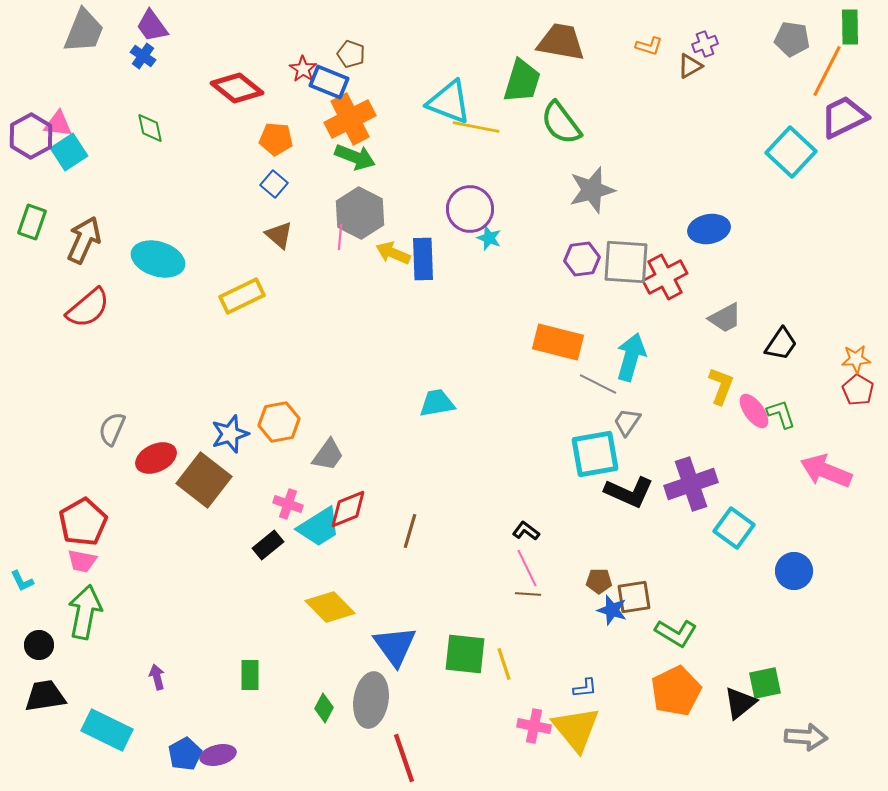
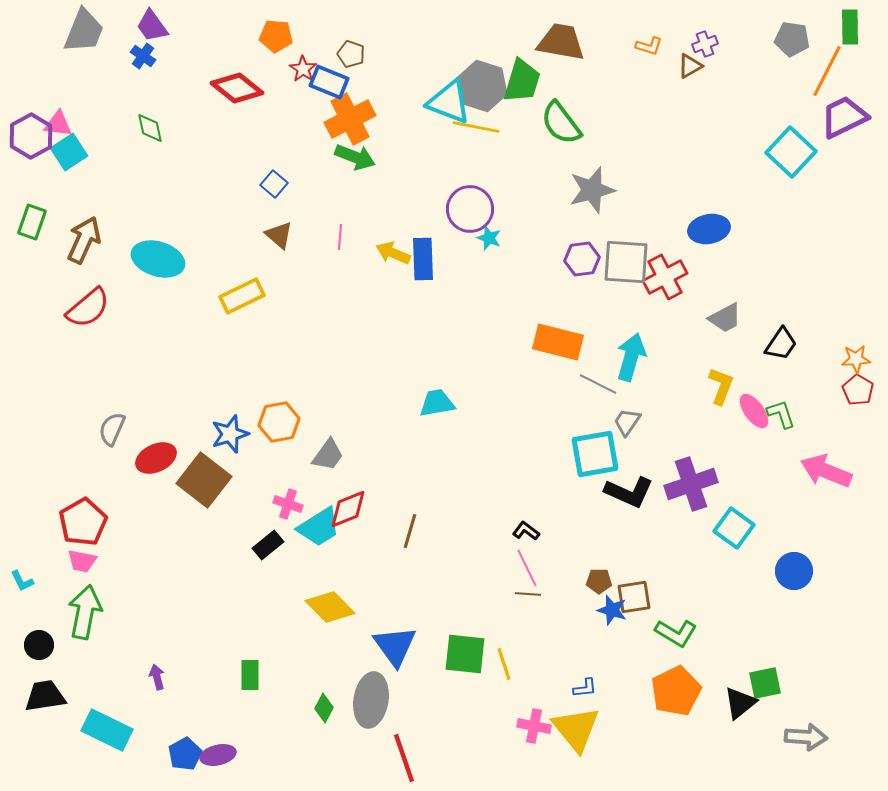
orange pentagon at (276, 139): moved 103 px up
gray hexagon at (360, 213): moved 122 px right, 127 px up; rotated 9 degrees counterclockwise
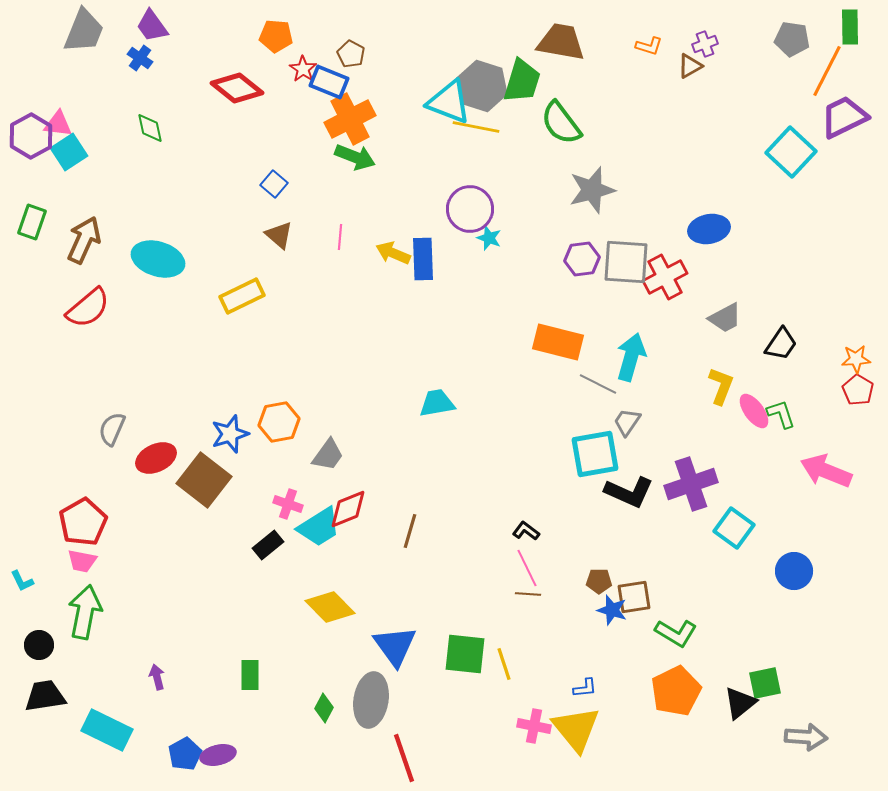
brown pentagon at (351, 54): rotated 8 degrees clockwise
blue cross at (143, 56): moved 3 px left, 2 px down
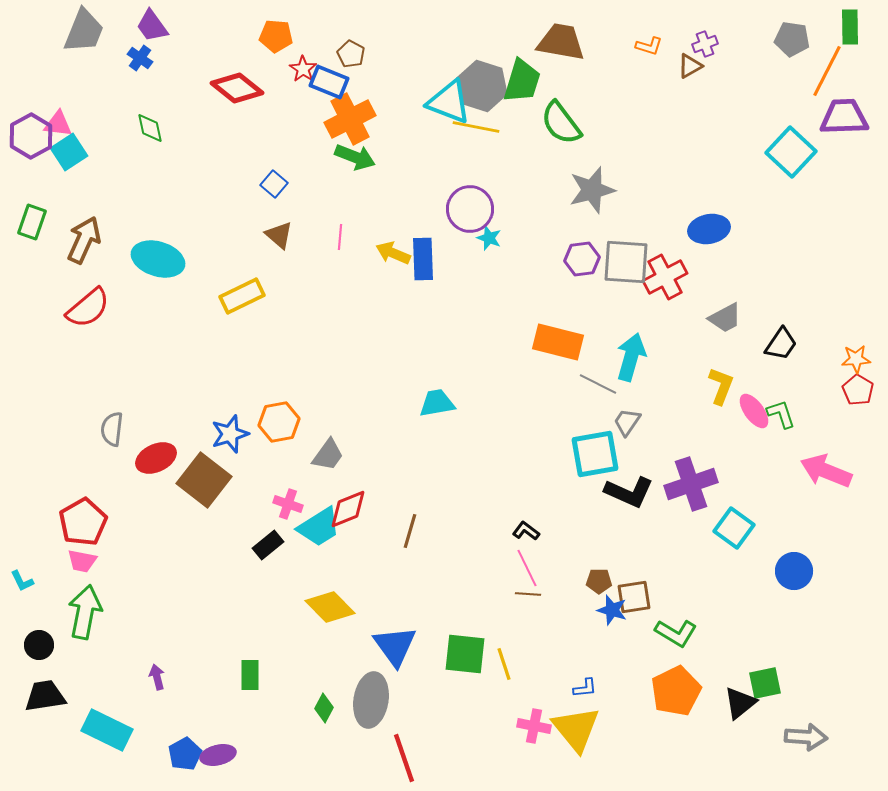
purple trapezoid at (844, 117): rotated 24 degrees clockwise
gray semicircle at (112, 429): rotated 16 degrees counterclockwise
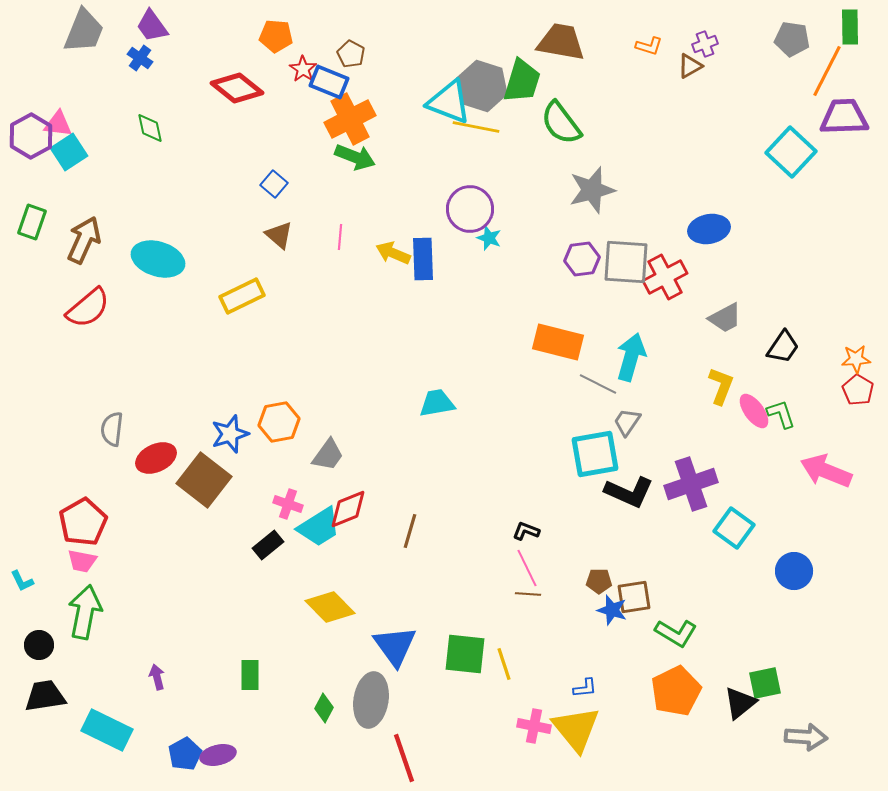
black trapezoid at (781, 344): moved 2 px right, 3 px down
black L-shape at (526, 531): rotated 16 degrees counterclockwise
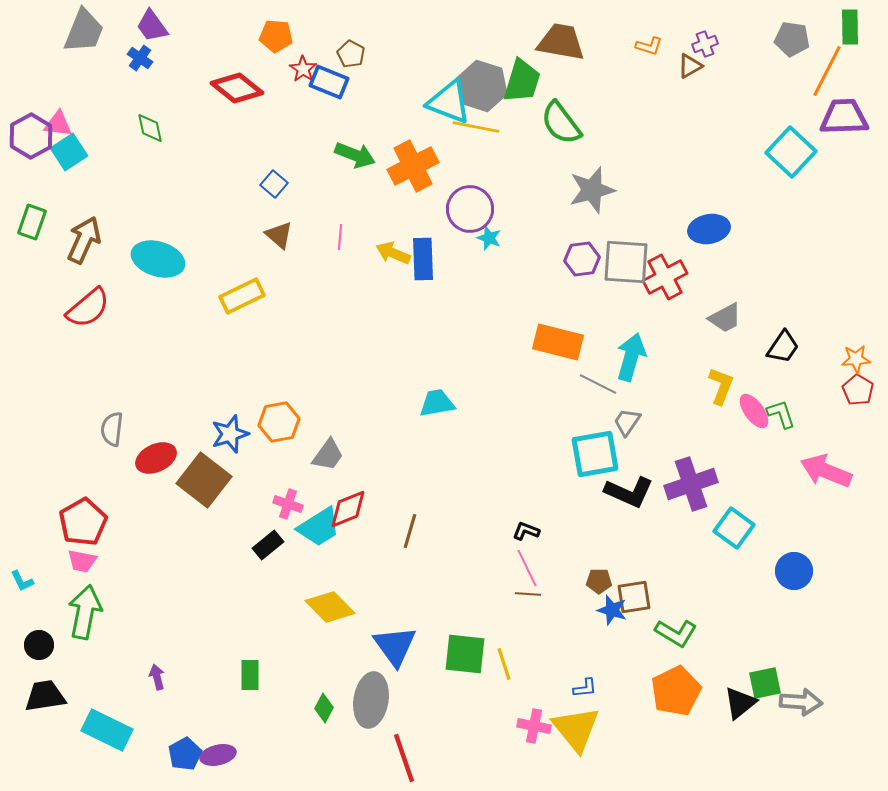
orange cross at (350, 119): moved 63 px right, 47 px down
green arrow at (355, 157): moved 2 px up
gray arrow at (806, 737): moved 5 px left, 35 px up
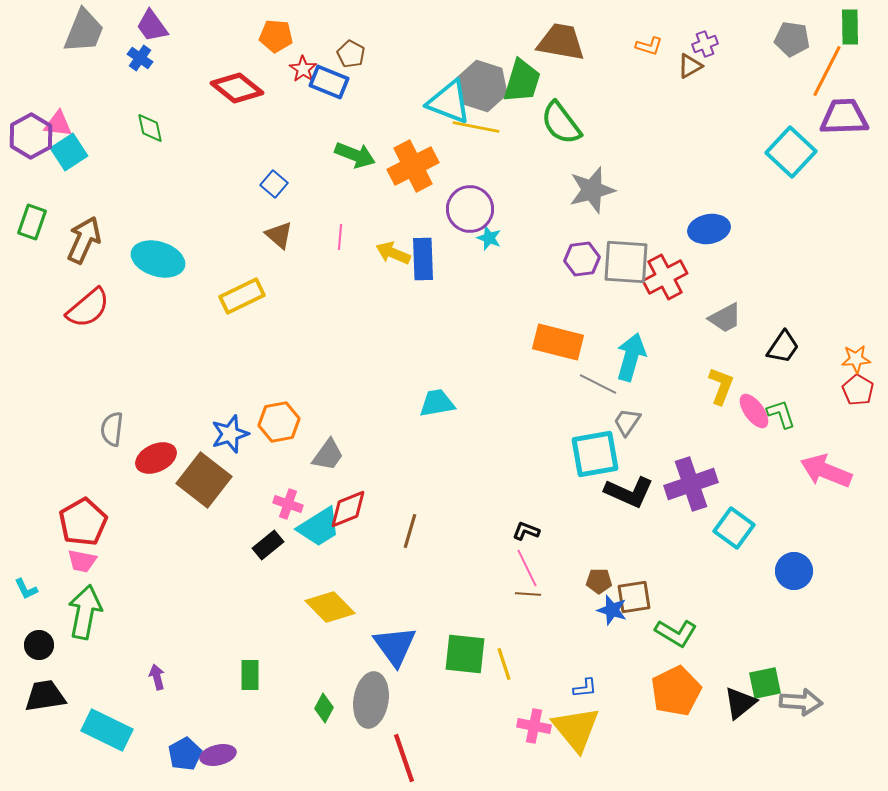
cyan L-shape at (22, 581): moved 4 px right, 8 px down
